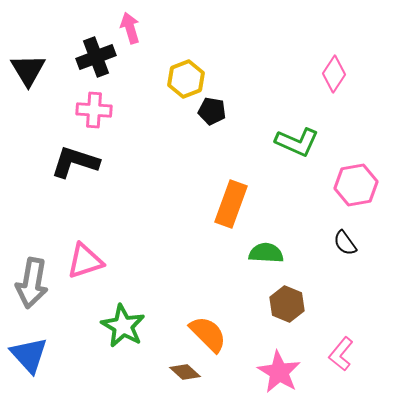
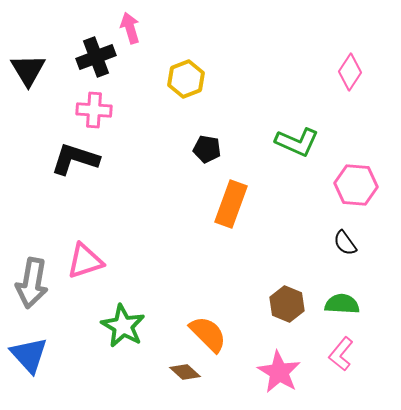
pink diamond: moved 16 px right, 2 px up
black pentagon: moved 5 px left, 38 px down
black L-shape: moved 3 px up
pink hexagon: rotated 15 degrees clockwise
green semicircle: moved 76 px right, 51 px down
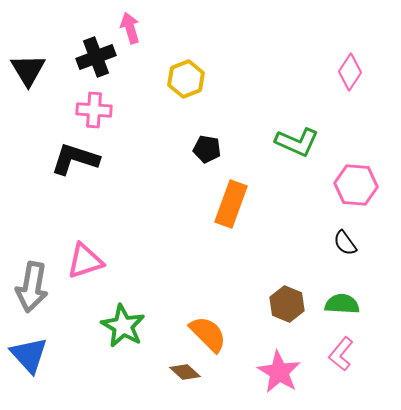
gray arrow: moved 4 px down
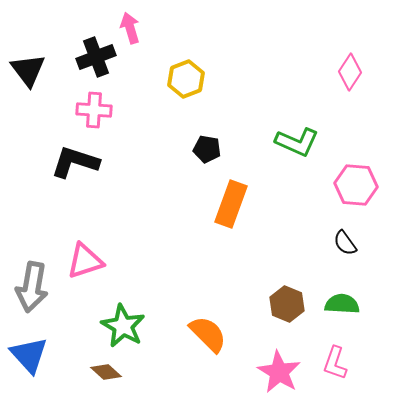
black triangle: rotated 6 degrees counterclockwise
black L-shape: moved 3 px down
pink L-shape: moved 6 px left, 9 px down; rotated 20 degrees counterclockwise
brown diamond: moved 79 px left
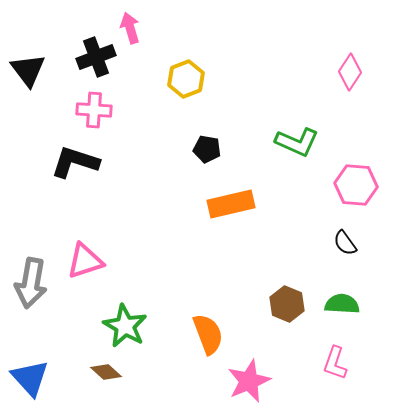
orange rectangle: rotated 57 degrees clockwise
gray arrow: moved 1 px left, 4 px up
green star: moved 2 px right
orange semicircle: rotated 24 degrees clockwise
blue triangle: moved 1 px right, 23 px down
pink star: moved 30 px left, 9 px down; rotated 18 degrees clockwise
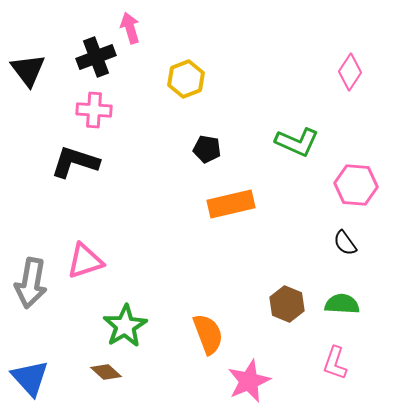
green star: rotated 12 degrees clockwise
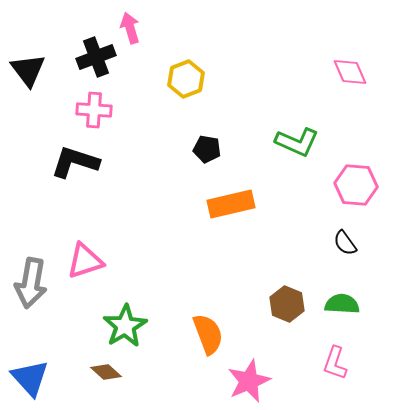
pink diamond: rotated 57 degrees counterclockwise
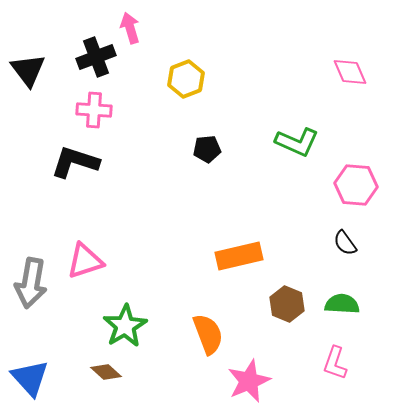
black pentagon: rotated 16 degrees counterclockwise
orange rectangle: moved 8 px right, 52 px down
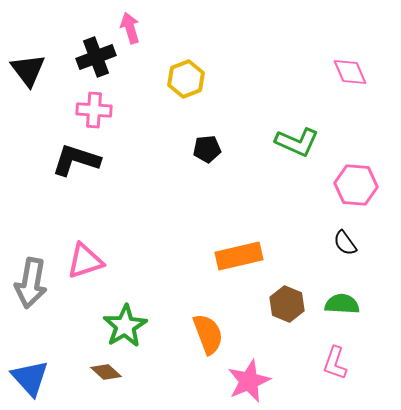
black L-shape: moved 1 px right, 2 px up
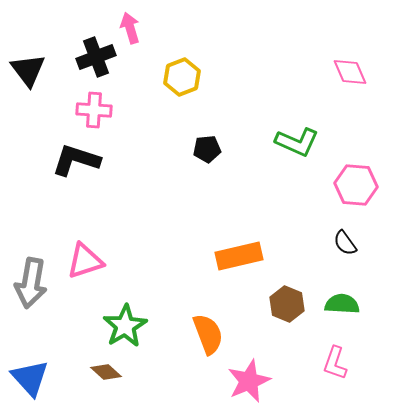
yellow hexagon: moved 4 px left, 2 px up
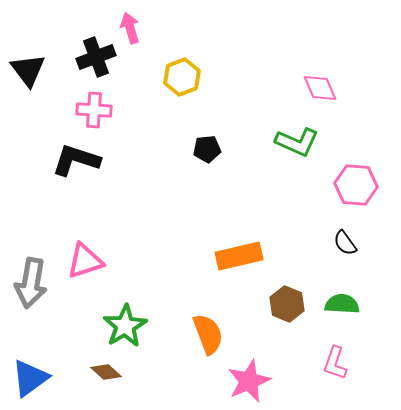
pink diamond: moved 30 px left, 16 px down
blue triangle: rotated 36 degrees clockwise
